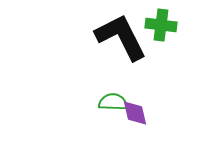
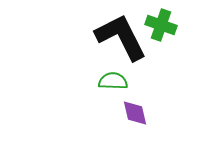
green cross: rotated 12 degrees clockwise
green semicircle: moved 21 px up
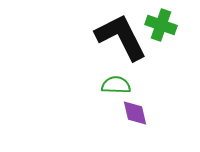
green semicircle: moved 3 px right, 4 px down
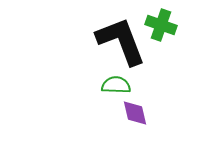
black L-shape: moved 4 px down; rotated 6 degrees clockwise
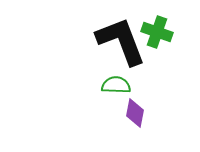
green cross: moved 4 px left, 7 px down
purple diamond: rotated 24 degrees clockwise
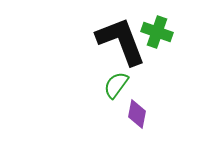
green semicircle: rotated 56 degrees counterclockwise
purple diamond: moved 2 px right, 1 px down
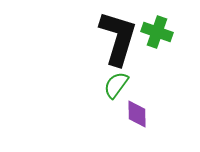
black L-shape: moved 3 px left, 3 px up; rotated 38 degrees clockwise
purple diamond: rotated 12 degrees counterclockwise
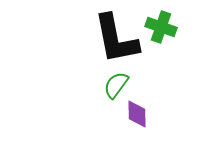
green cross: moved 4 px right, 5 px up
black L-shape: moved 2 px left, 1 px down; rotated 152 degrees clockwise
